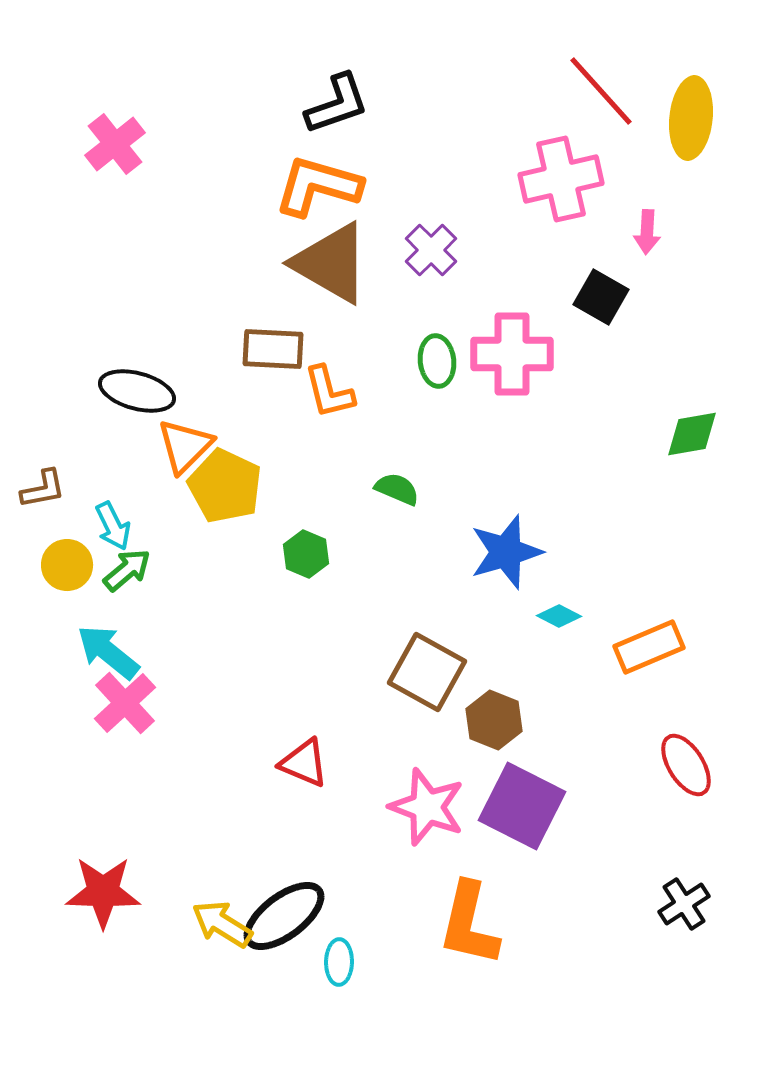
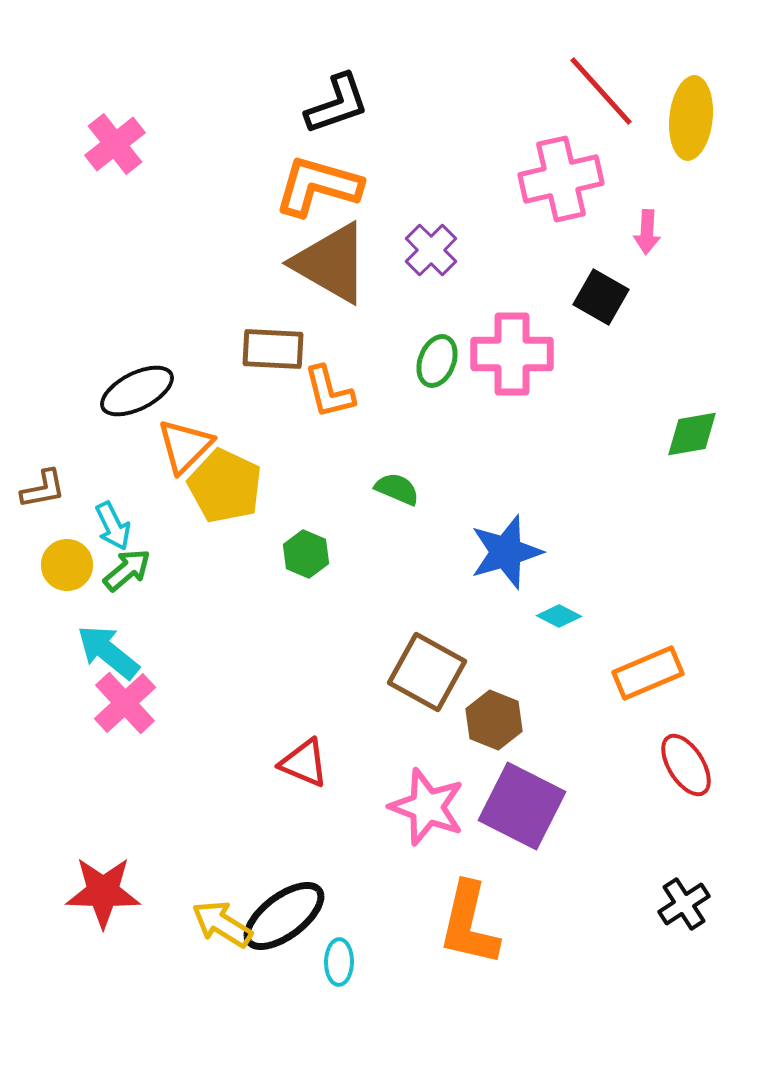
green ellipse at (437, 361): rotated 27 degrees clockwise
black ellipse at (137, 391): rotated 42 degrees counterclockwise
orange rectangle at (649, 647): moved 1 px left, 26 px down
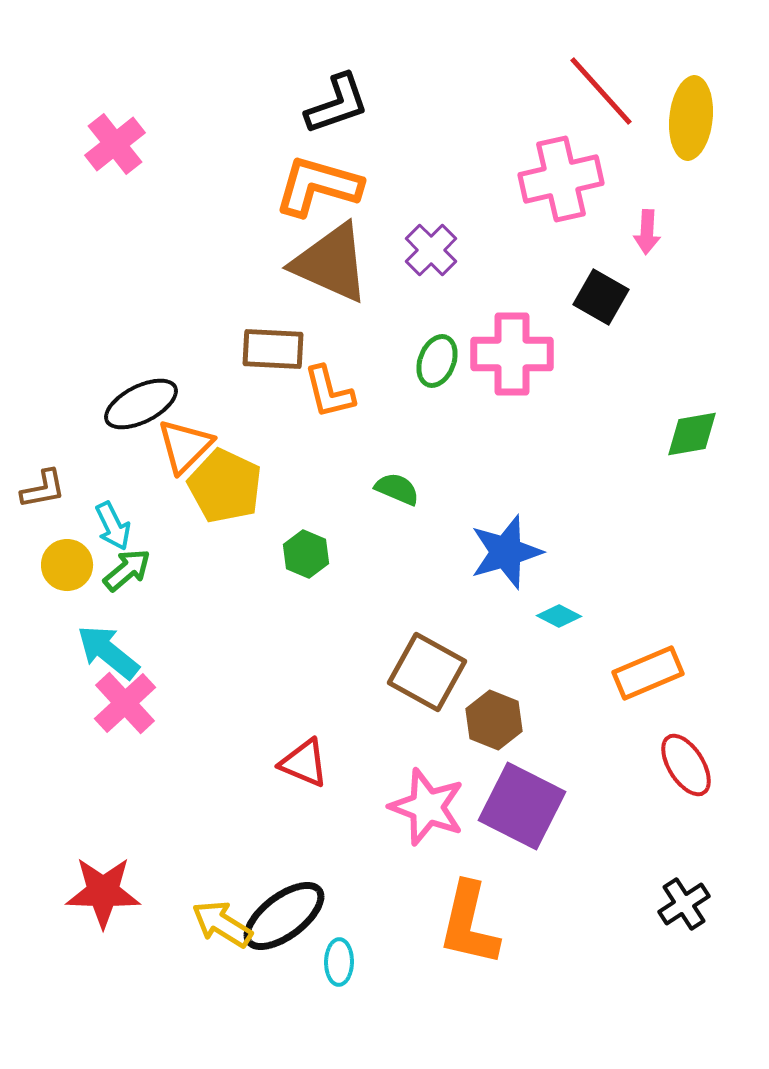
brown triangle at (331, 263): rotated 6 degrees counterclockwise
black ellipse at (137, 391): moved 4 px right, 13 px down
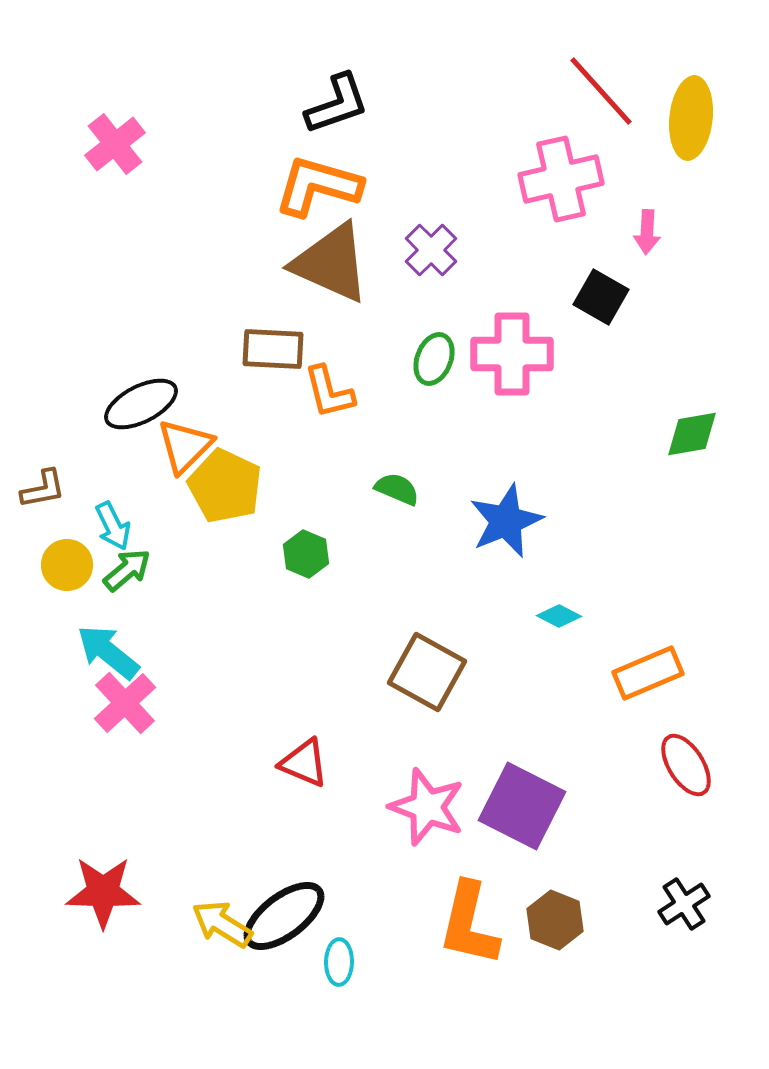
green ellipse at (437, 361): moved 3 px left, 2 px up
blue star at (506, 552): moved 31 px up; rotated 6 degrees counterclockwise
brown hexagon at (494, 720): moved 61 px right, 200 px down
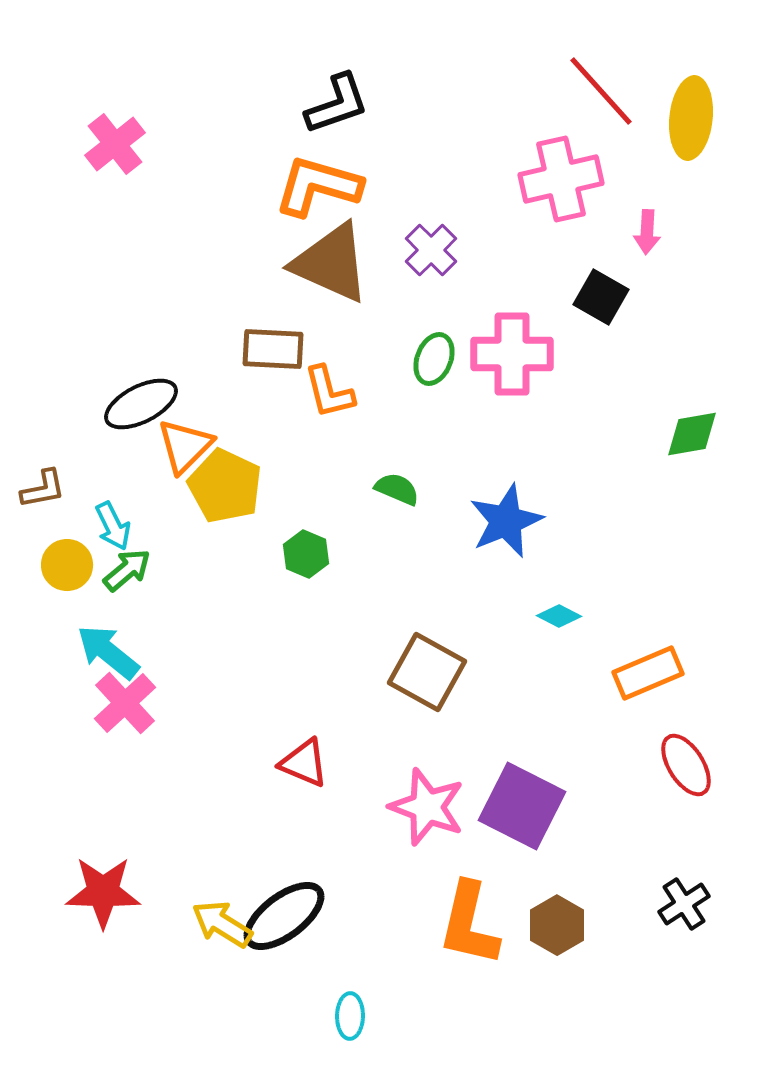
brown hexagon at (555, 920): moved 2 px right, 5 px down; rotated 8 degrees clockwise
cyan ellipse at (339, 962): moved 11 px right, 54 px down
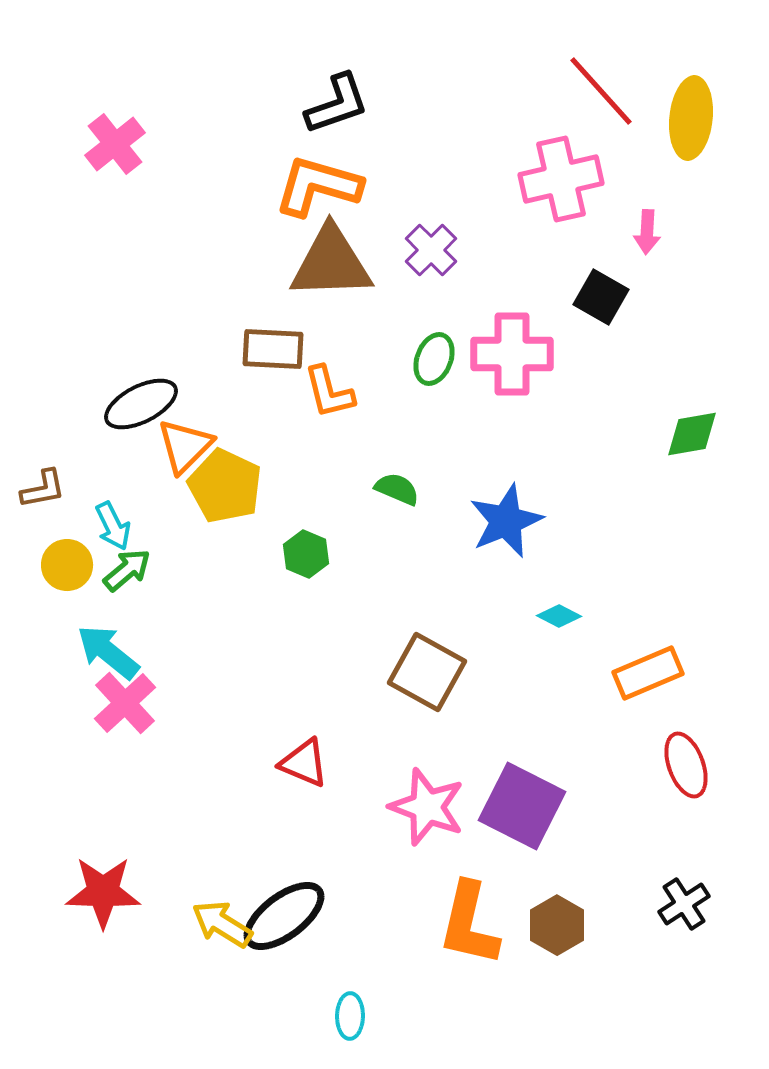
brown triangle at (331, 263): rotated 26 degrees counterclockwise
red ellipse at (686, 765): rotated 12 degrees clockwise
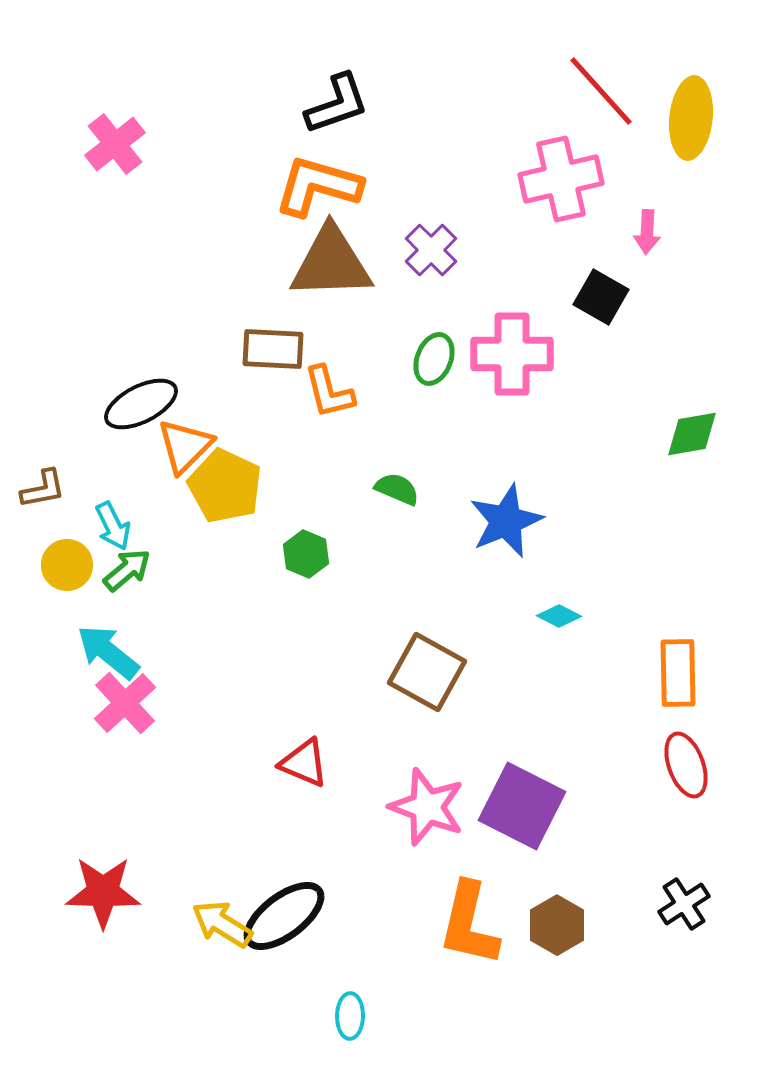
orange rectangle at (648, 673): moved 30 px right; rotated 68 degrees counterclockwise
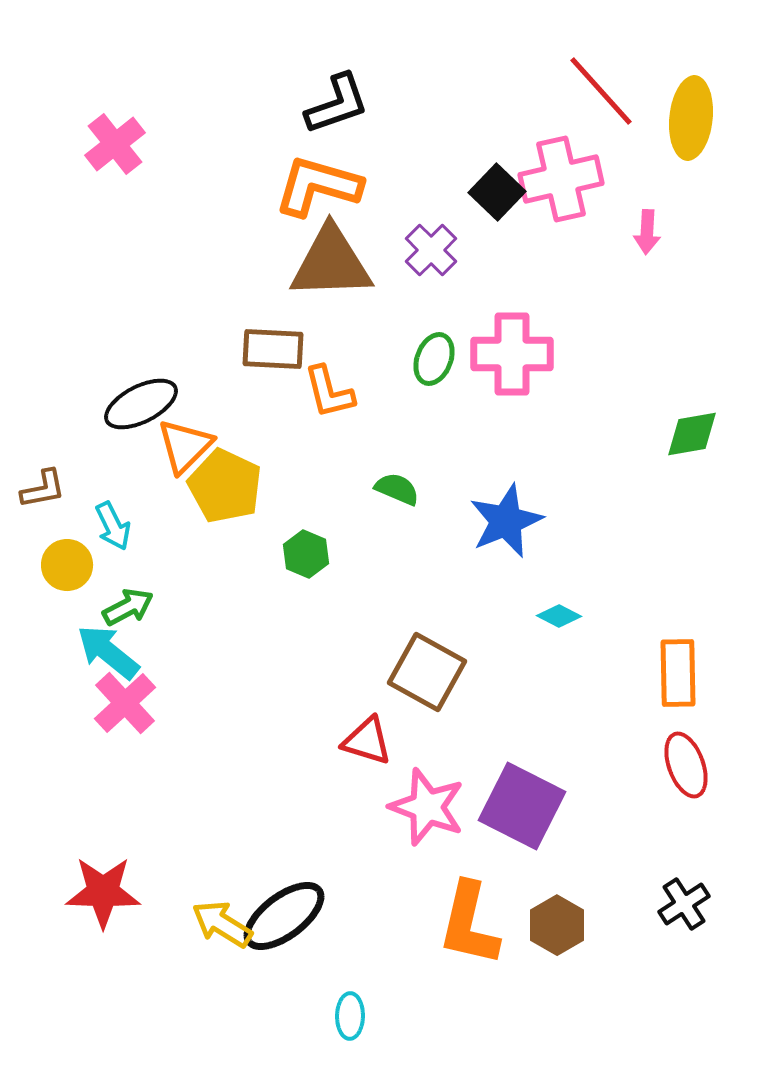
black square at (601, 297): moved 104 px left, 105 px up; rotated 14 degrees clockwise
green arrow at (127, 570): moved 1 px right, 37 px down; rotated 12 degrees clockwise
red triangle at (304, 763): moved 63 px right, 22 px up; rotated 6 degrees counterclockwise
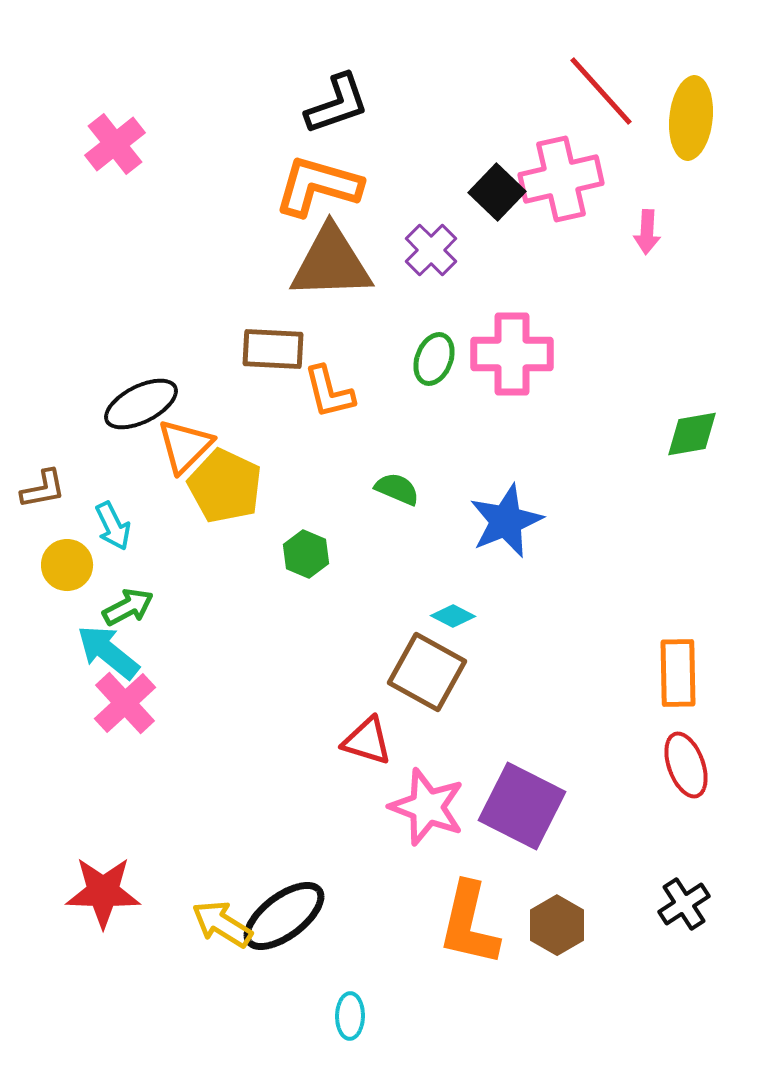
cyan diamond at (559, 616): moved 106 px left
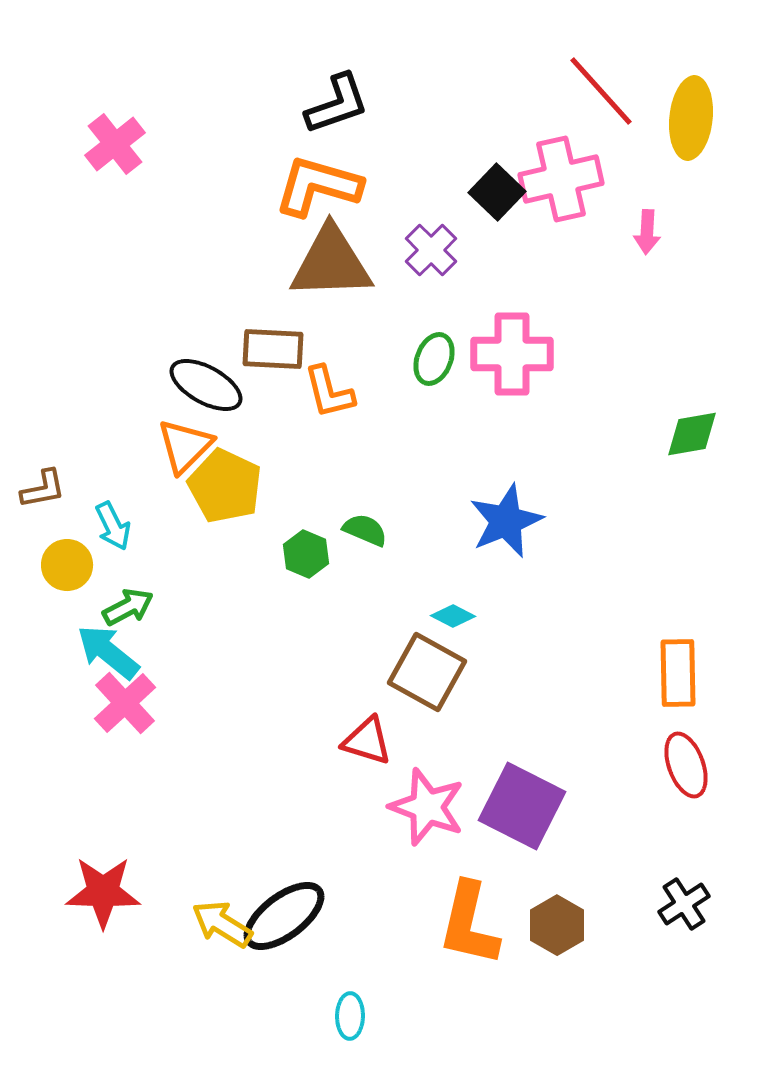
black ellipse at (141, 404): moved 65 px right, 19 px up; rotated 56 degrees clockwise
green semicircle at (397, 489): moved 32 px left, 41 px down
